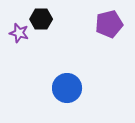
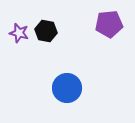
black hexagon: moved 5 px right, 12 px down; rotated 10 degrees clockwise
purple pentagon: rotated 8 degrees clockwise
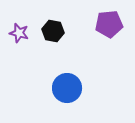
black hexagon: moved 7 px right
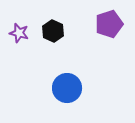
purple pentagon: rotated 12 degrees counterclockwise
black hexagon: rotated 15 degrees clockwise
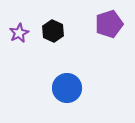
purple star: rotated 30 degrees clockwise
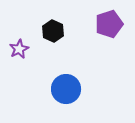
purple star: moved 16 px down
blue circle: moved 1 px left, 1 px down
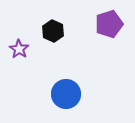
purple star: rotated 12 degrees counterclockwise
blue circle: moved 5 px down
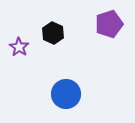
black hexagon: moved 2 px down
purple star: moved 2 px up
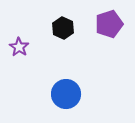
black hexagon: moved 10 px right, 5 px up
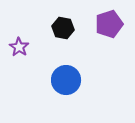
black hexagon: rotated 15 degrees counterclockwise
blue circle: moved 14 px up
